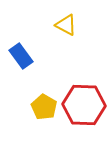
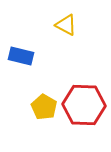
blue rectangle: rotated 40 degrees counterclockwise
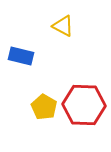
yellow triangle: moved 3 px left, 1 px down
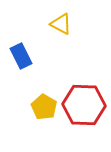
yellow triangle: moved 2 px left, 2 px up
blue rectangle: rotated 50 degrees clockwise
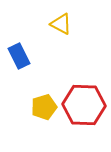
blue rectangle: moved 2 px left
yellow pentagon: rotated 25 degrees clockwise
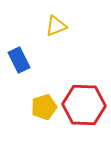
yellow triangle: moved 5 px left, 2 px down; rotated 50 degrees counterclockwise
blue rectangle: moved 4 px down
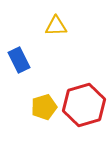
yellow triangle: rotated 20 degrees clockwise
red hexagon: rotated 18 degrees counterclockwise
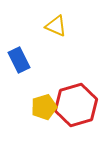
yellow triangle: rotated 25 degrees clockwise
red hexagon: moved 8 px left
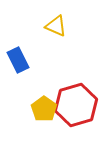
blue rectangle: moved 1 px left
yellow pentagon: moved 2 px down; rotated 20 degrees counterclockwise
